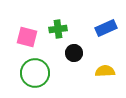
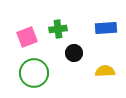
blue rectangle: rotated 20 degrees clockwise
pink square: rotated 35 degrees counterclockwise
green circle: moved 1 px left
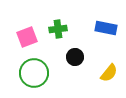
blue rectangle: rotated 15 degrees clockwise
black circle: moved 1 px right, 4 px down
yellow semicircle: moved 4 px right, 2 px down; rotated 132 degrees clockwise
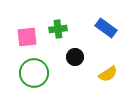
blue rectangle: rotated 25 degrees clockwise
pink square: rotated 15 degrees clockwise
yellow semicircle: moved 1 px left, 1 px down; rotated 18 degrees clockwise
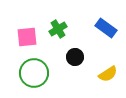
green cross: rotated 24 degrees counterclockwise
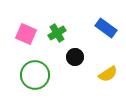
green cross: moved 1 px left, 4 px down
pink square: moved 1 px left, 3 px up; rotated 30 degrees clockwise
green circle: moved 1 px right, 2 px down
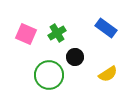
green circle: moved 14 px right
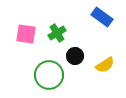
blue rectangle: moved 4 px left, 11 px up
pink square: rotated 15 degrees counterclockwise
black circle: moved 1 px up
yellow semicircle: moved 3 px left, 9 px up
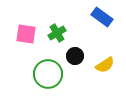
green circle: moved 1 px left, 1 px up
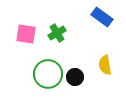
black circle: moved 21 px down
yellow semicircle: rotated 114 degrees clockwise
